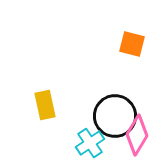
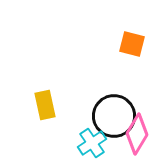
black circle: moved 1 px left
pink diamond: moved 1 px up
cyan cross: moved 2 px right
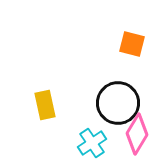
black circle: moved 4 px right, 13 px up
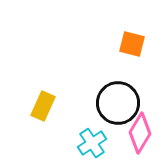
yellow rectangle: moved 2 px left, 1 px down; rotated 36 degrees clockwise
pink diamond: moved 3 px right, 1 px up
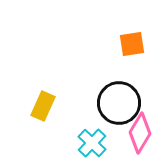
orange square: rotated 24 degrees counterclockwise
black circle: moved 1 px right
cyan cross: rotated 12 degrees counterclockwise
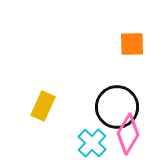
orange square: rotated 8 degrees clockwise
black circle: moved 2 px left, 4 px down
pink diamond: moved 12 px left, 1 px down
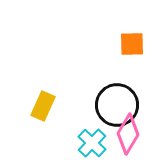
black circle: moved 2 px up
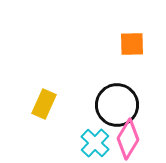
yellow rectangle: moved 1 px right, 2 px up
pink diamond: moved 5 px down
cyan cross: moved 3 px right
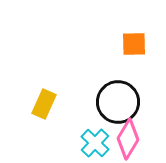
orange square: moved 2 px right
black circle: moved 1 px right, 3 px up
